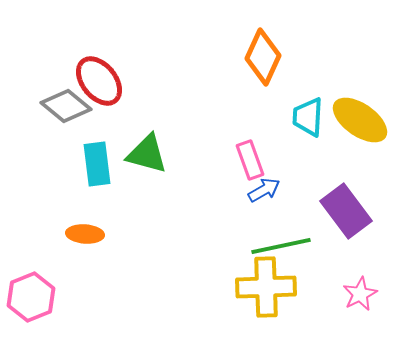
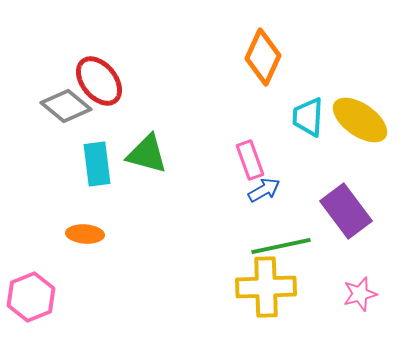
pink star: rotated 12 degrees clockwise
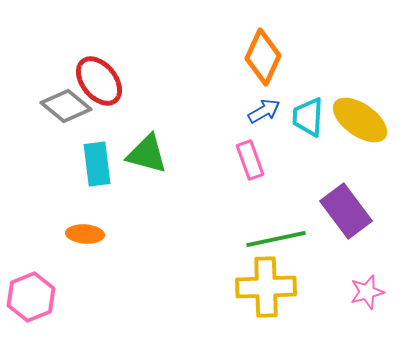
blue arrow: moved 79 px up
green line: moved 5 px left, 7 px up
pink star: moved 7 px right, 2 px up
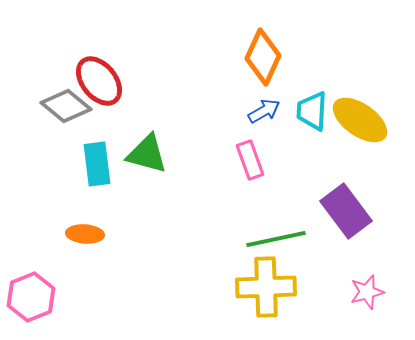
cyan trapezoid: moved 4 px right, 6 px up
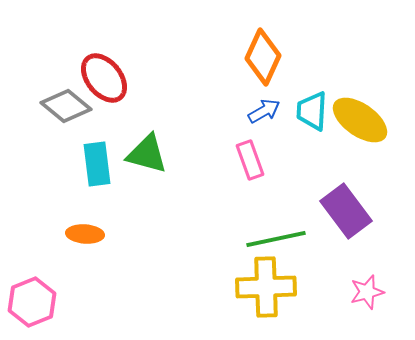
red ellipse: moved 5 px right, 3 px up
pink hexagon: moved 1 px right, 5 px down
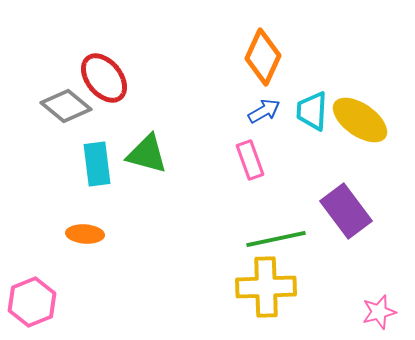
pink star: moved 12 px right, 20 px down
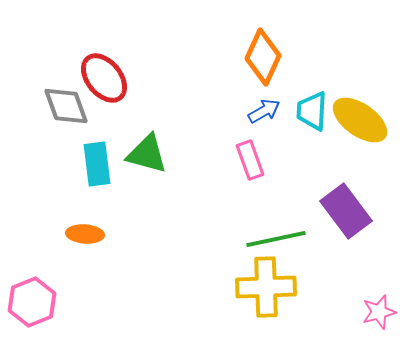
gray diamond: rotated 30 degrees clockwise
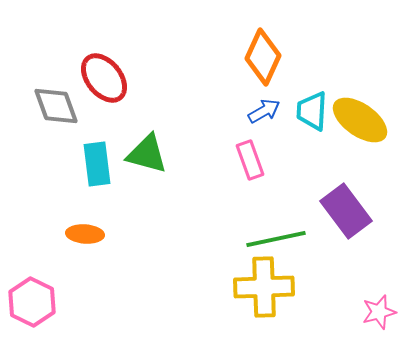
gray diamond: moved 10 px left
yellow cross: moved 2 px left
pink hexagon: rotated 12 degrees counterclockwise
